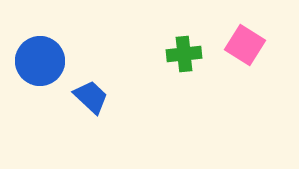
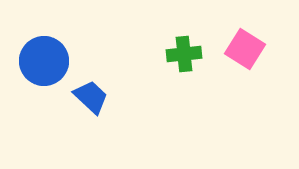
pink square: moved 4 px down
blue circle: moved 4 px right
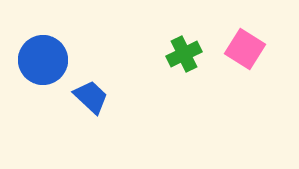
green cross: rotated 20 degrees counterclockwise
blue circle: moved 1 px left, 1 px up
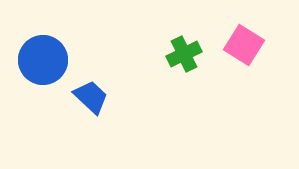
pink square: moved 1 px left, 4 px up
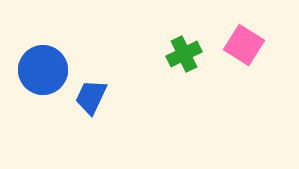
blue circle: moved 10 px down
blue trapezoid: rotated 108 degrees counterclockwise
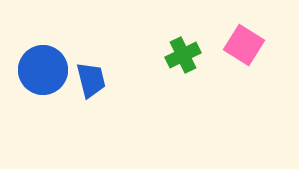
green cross: moved 1 px left, 1 px down
blue trapezoid: moved 17 px up; rotated 141 degrees clockwise
